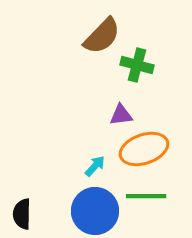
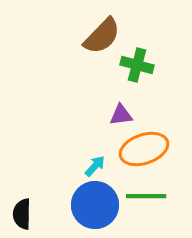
blue circle: moved 6 px up
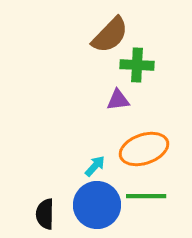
brown semicircle: moved 8 px right, 1 px up
green cross: rotated 12 degrees counterclockwise
purple triangle: moved 3 px left, 15 px up
blue circle: moved 2 px right
black semicircle: moved 23 px right
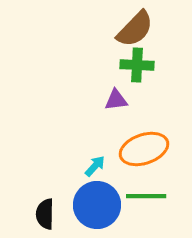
brown semicircle: moved 25 px right, 6 px up
purple triangle: moved 2 px left
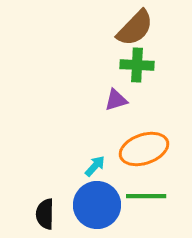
brown semicircle: moved 1 px up
purple triangle: rotated 10 degrees counterclockwise
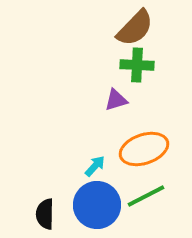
green line: rotated 27 degrees counterclockwise
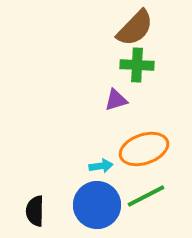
cyan arrow: moved 6 px right; rotated 40 degrees clockwise
black semicircle: moved 10 px left, 3 px up
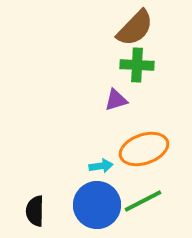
green line: moved 3 px left, 5 px down
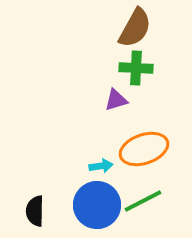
brown semicircle: rotated 15 degrees counterclockwise
green cross: moved 1 px left, 3 px down
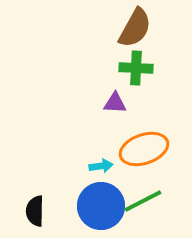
purple triangle: moved 1 px left, 3 px down; rotated 20 degrees clockwise
blue circle: moved 4 px right, 1 px down
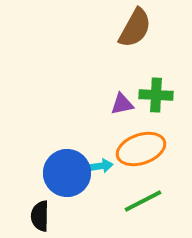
green cross: moved 20 px right, 27 px down
purple triangle: moved 7 px right, 1 px down; rotated 15 degrees counterclockwise
orange ellipse: moved 3 px left
blue circle: moved 34 px left, 33 px up
black semicircle: moved 5 px right, 5 px down
